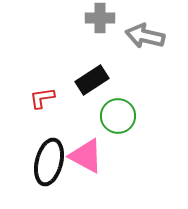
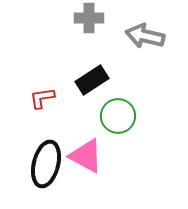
gray cross: moved 11 px left
black ellipse: moved 3 px left, 2 px down
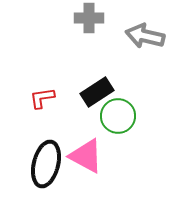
black rectangle: moved 5 px right, 12 px down
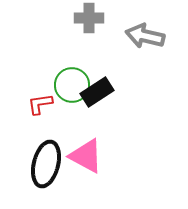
red L-shape: moved 2 px left, 6 px down
green circle: moved 46 px left, 31 px up
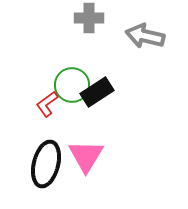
red L-shape: moved 7 px right; rotated 28 degrees counterclockwise
pink triangle: rotated 33 degrees clockwise
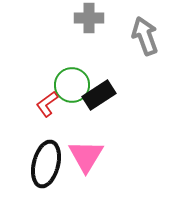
gray arrow: rotated 57 degrees clockwise
black rectangle: moved 2 px right, 3 px down
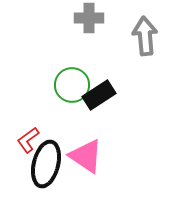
gray arrow: rotated 15 degrees clockwise
red L-shape: moved 19 px left, 36 px down
pink triangle: rotated 27 degrees counterclockwise
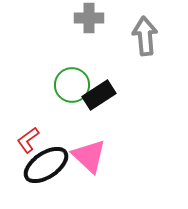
pink triangle: moved 3 px right; rotated 9 degrees clockwise
black ellipse: moved 1 px down; rotated 42 degrees clockwise
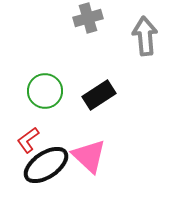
gray cross: moved 1 px left; rotated 16 degrees counterclockwise
green circle: moved 27 px left, 6 px down
